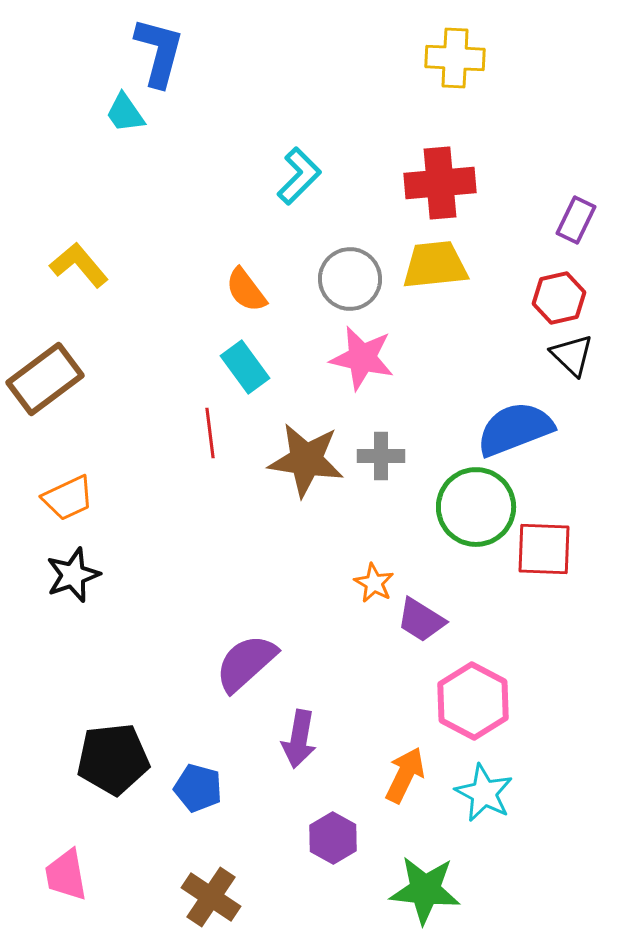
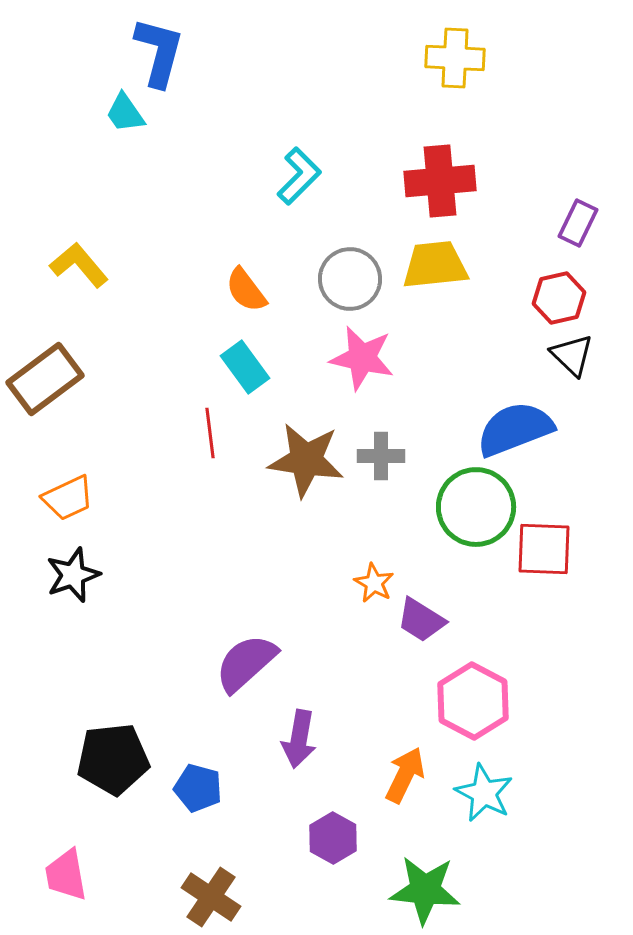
red cross: moved 2 px up
purple rectangle: moved 2 px right, 3 px down
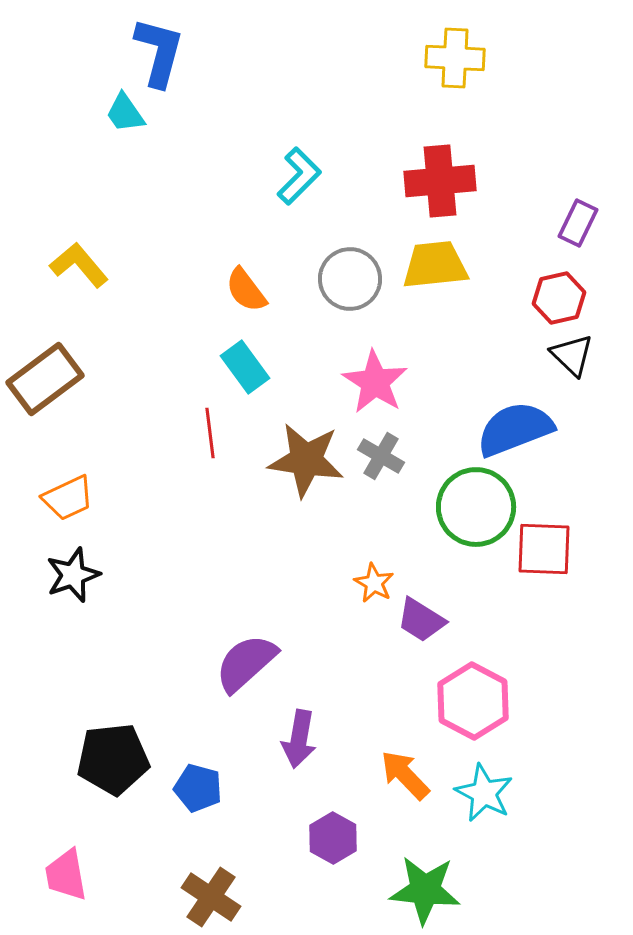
pink star: moved 13 px right, 24 px down; rotated 20 degrees clockwise
gray cross: rotated 30 degrees clockwise
orange arrow: rotated 70 degrees counterclockwise
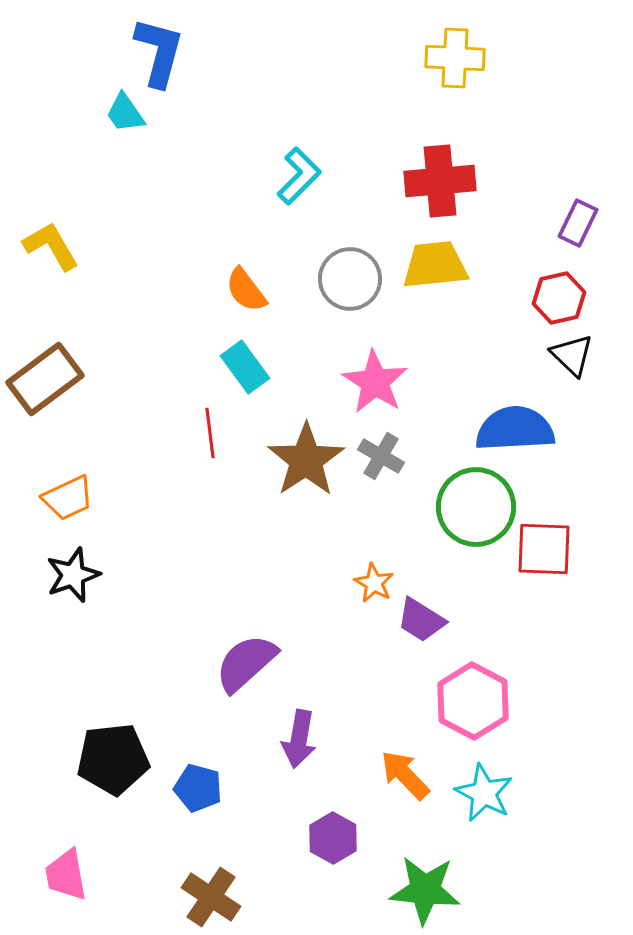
yellow L-shape: moved 28 px left, 19 px up; rotated 10 degrees clockwise
blue semicircle: rotated 18 degrees clockwise
brown star: rotated 30 degrees clockwise
